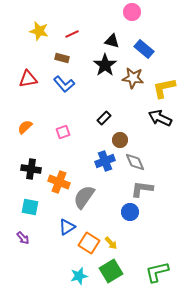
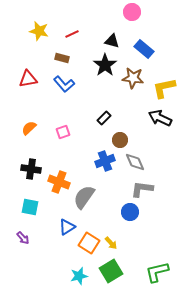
orange semicircle: moved 4 px right, 1 px down
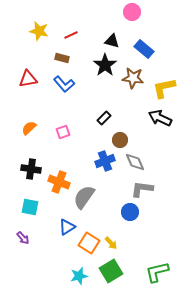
red line: moved 1 px left, 1 px down
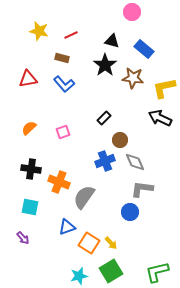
blue triangle: rotated 12 degrees clockwise
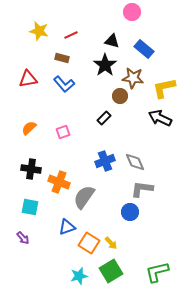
brown circle: moved 44 px up
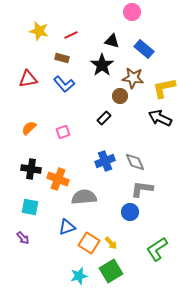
black star: moved 3 px left
orange cross: moved 1 px left, 3 px up
gray semicircle: rotated 50 degrees clockwise
green L-shape: moved 23 px up; rotated 20 degrees counterclockwise
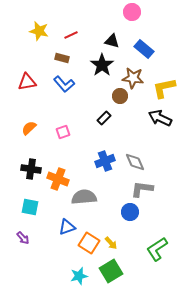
red triangle: moved 1 px left, 3 px down
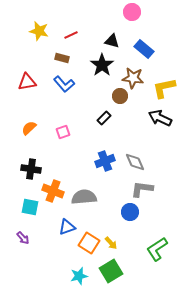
orange cross: moved 5 px left, 12 px down
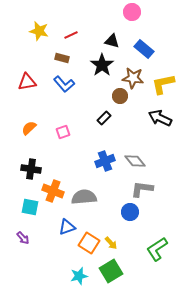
yellow L-shape: moved 1 px left, 4 px up
gray diamond: moved 1 px up; rotated 15 degrees counterclockwise
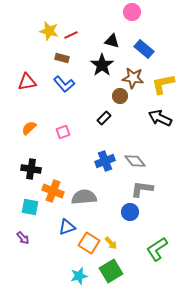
yellow star: moved 10 px right
